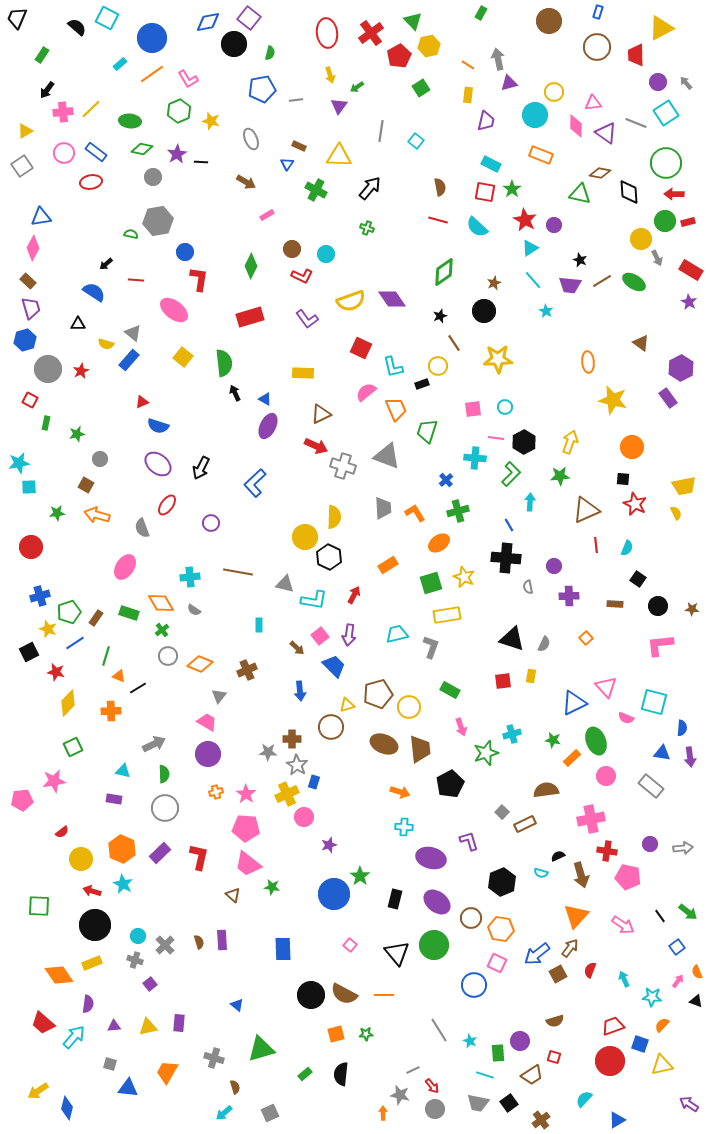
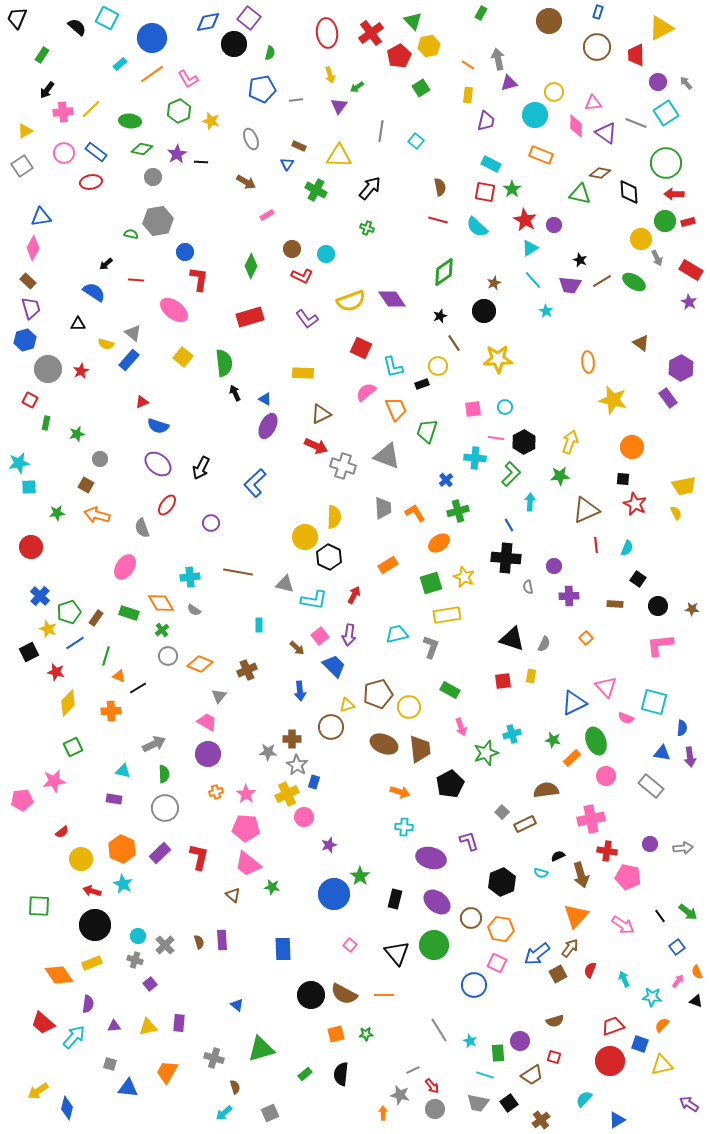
blue cross at (40, 596): rotated 30 degrees counterclockwise
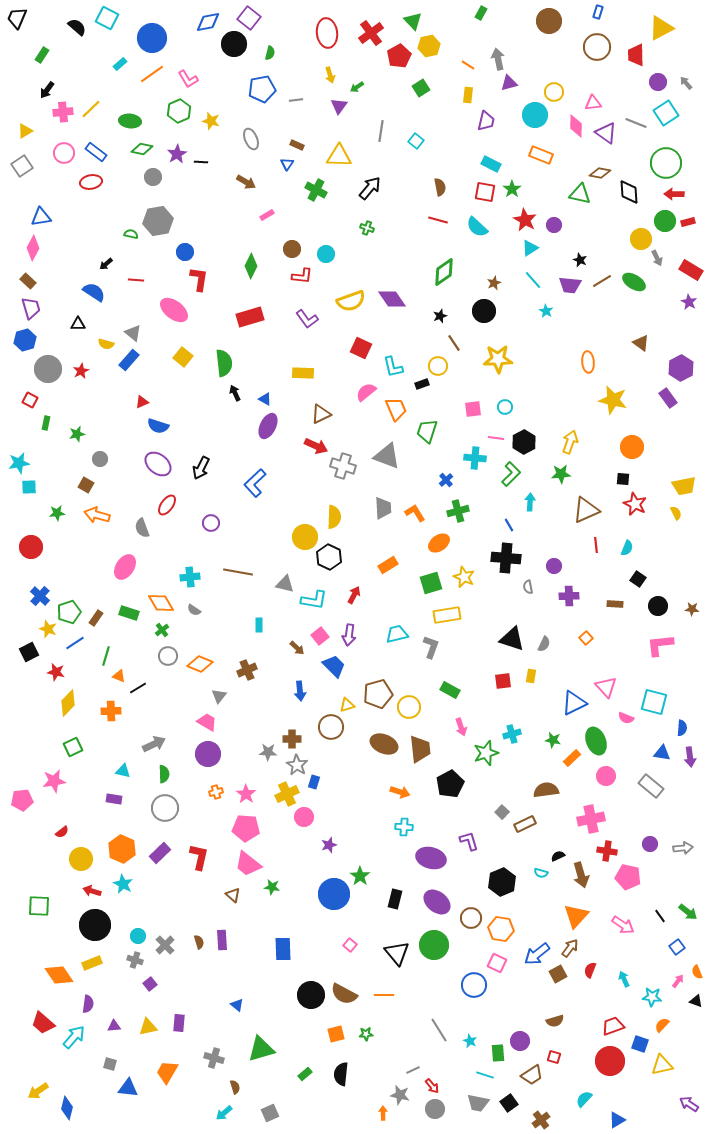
brown rectangle at (299, 146): moved 2 px left, 1 px up
red L-shape at (302, 276): rotated 20 degrees counterclockwise
green star at (560, 476): moved 1 px right, 2 px up
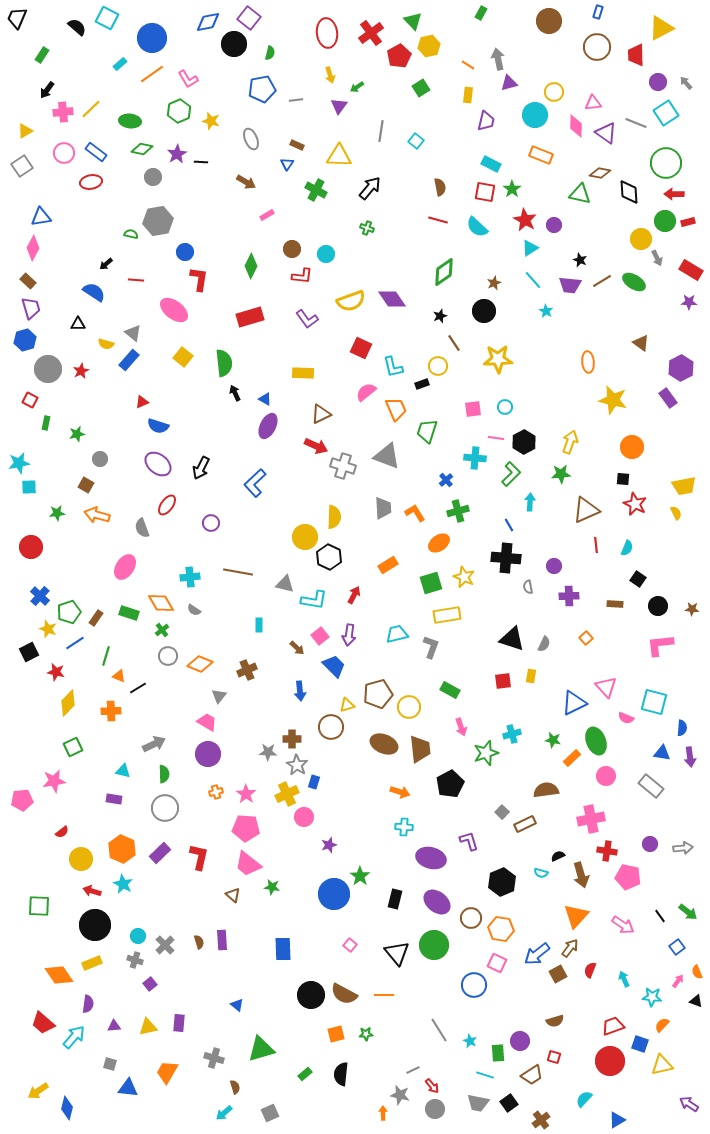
purple star at (689, 302): rotated 28 degrees counterclockwise
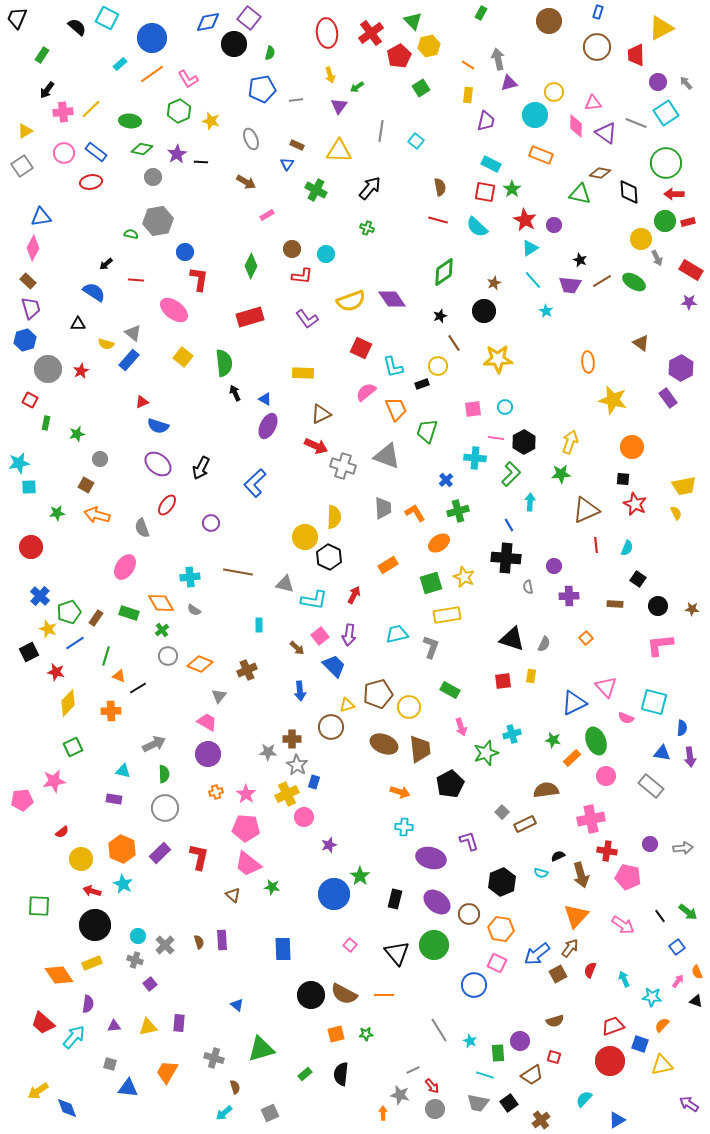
yellow triangle at (339, 156): moved 5 px up
brown circle at (471, 918): moved 2 px left, 4 px up
blue diamond at (67, 1108): rotated 35 degrees counterclockwise
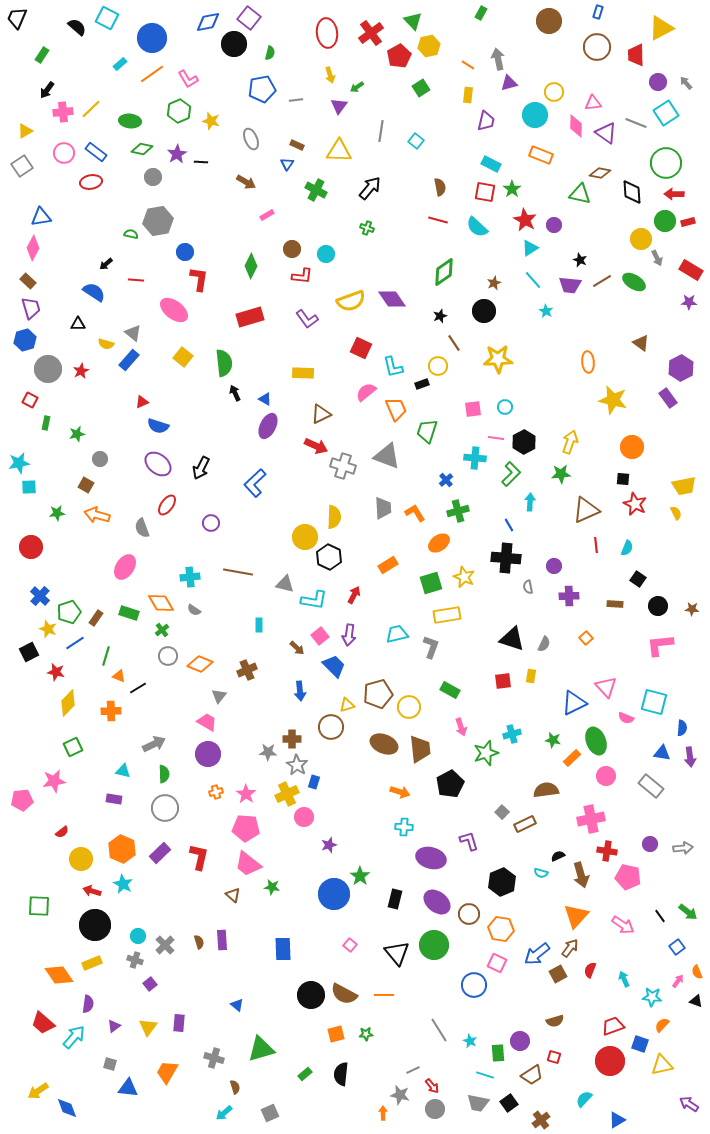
black diamond at (629, 192): moved 3 px right
purple triangle at (114, 1026): rotated 32 degrees counterclockwise
yellow triangle at (148, 1027): rotated 42 degrees counterclockwise
